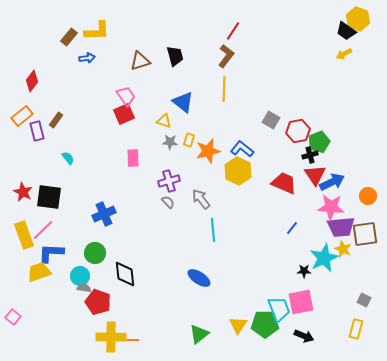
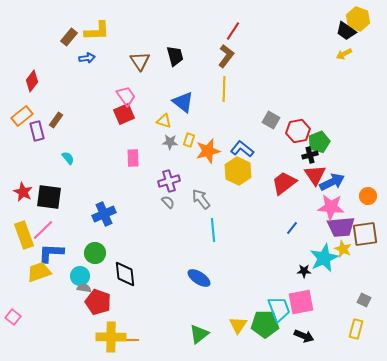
brown triangle at (140, 61): rotated 45 degrees counterclockwise
red trapezoid at (284, 183): rotated 60 degrees counterclockwise
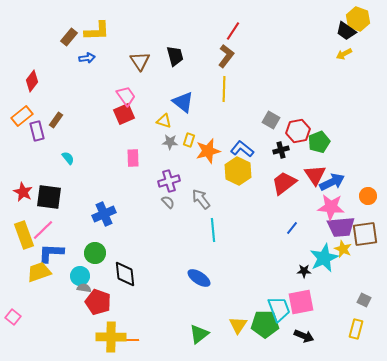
black cross at (310, 155): moved 29 px left, 5 px up
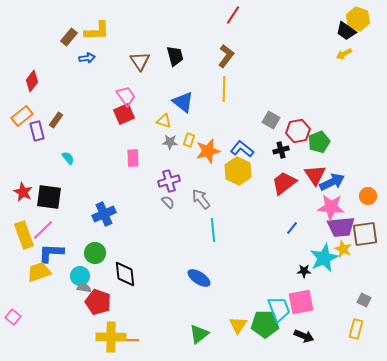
red line at (233, 31): moved 16 px up
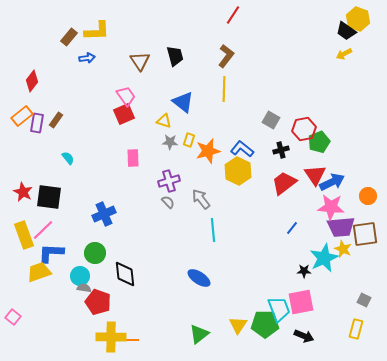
purple rectangle at (37, 131): moved 8 px up; rotated 24 degrees clockwise
red hexagon at (298, 131): moved 6 px right, 2 px up
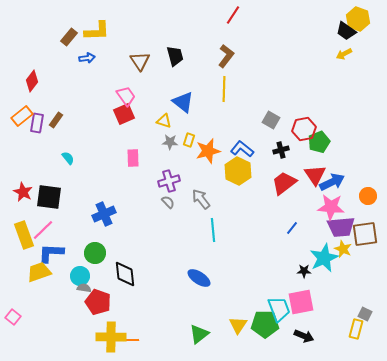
gray square at (364, 300): moved 1 px right, 14 px down
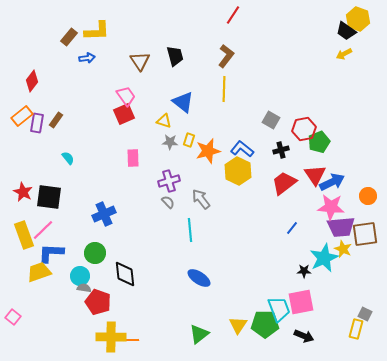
cyan line at (213, 230): moved 23 px left
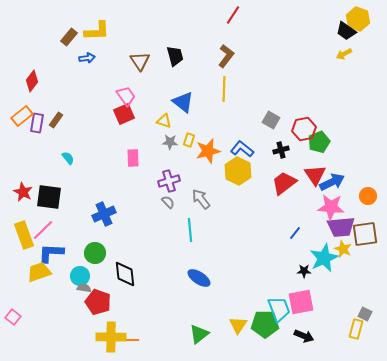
blue line at (292, 228): moved 3 px right, 5 px down
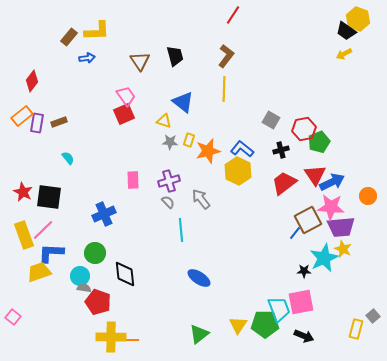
brown rectangle at (56, 120): moved 3 px right, 2 px down; rotated 35 degrees clockwise
pink rectangle at (133, 158): moved 22 px down
cyan line at (190, 230): moved 9 px left
brown square at (365, 234): moved 57 px left, 14 px up; rotated 20 degrees counterclockwise
gray square at (365, 314): moved 8 px right, 2 px down; rotated 24 degrees clockwise
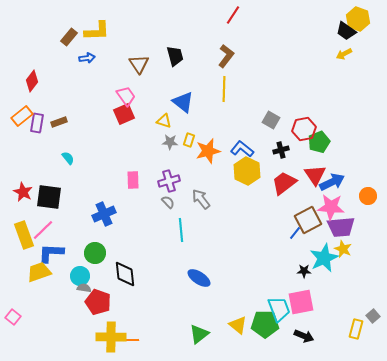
brown triangle at (140, 61): moved 1 px left, 3 px down
yellow hexagon at (238, 171): moved 9 px right
yellow triangle at (238, 325): rotated 24 degrees counterclockwise
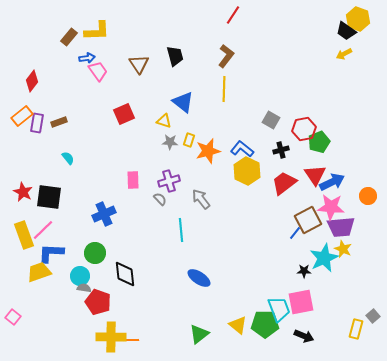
pink trapezoid at (126, 96): moved 28 px left, 25 px up
gray semicircle at (168, 202): moved 8 px left, 3 px up
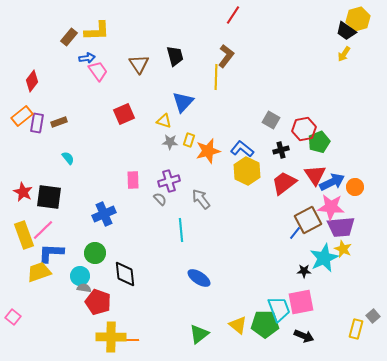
yellow hexagon at (358, 19): rotated 25 degrees clockwise
yellow arrow at (344, 54): rotated 28 degrees counterclockwise
yellow line at (224, 89): moved 8 px left, 12 px up
blue triangle at (183, 102): rotated 35 degrees clockwise
orange circle at (368, 196): moved 13 px left, 9 px up
